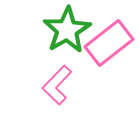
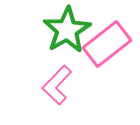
pink rectangle: moved 2 px left, 1 px down
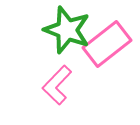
green star: rotated 21 degrees counterclockwise
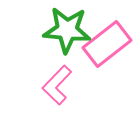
green star: rotated 15 degrees counterclockwise
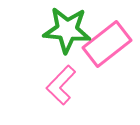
pink L-shape: moved 4 px right
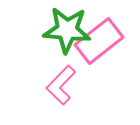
pink rectangle: moved 8 px left, 3 px up
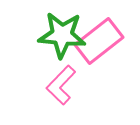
green star: moved 5 px left, 5 px down
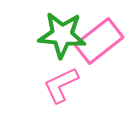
pink L-shape: rotated 21 degrees clockwise
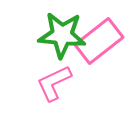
pink L-shape: moved 7 px left, 2 px up
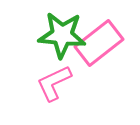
pink rectangle: moved 2 px down
